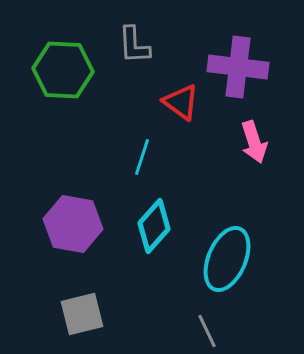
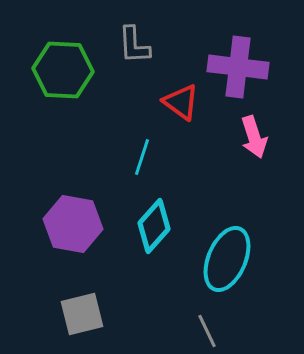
pink arrow: moved 5 px up
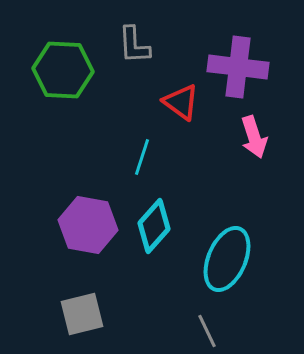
purple hexagon: moved 15 px right, 1 px down
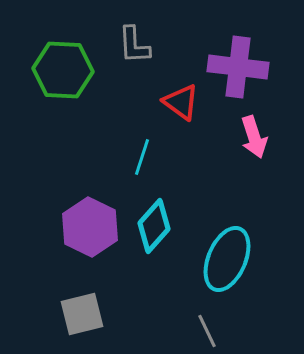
purple hexagon: moved 2 px right, 2 px down; rotated 16 degrees clockwise
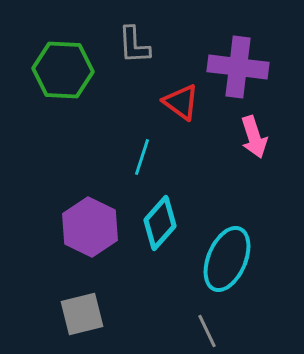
cyan diamond: moved 6 px right, 3 px up
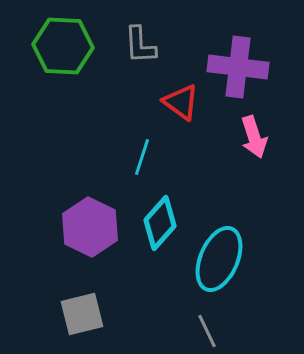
gray L-shape: moved 6 px right
green hexagon: moved 24 px up
cyan ellipse: moved 8 px left
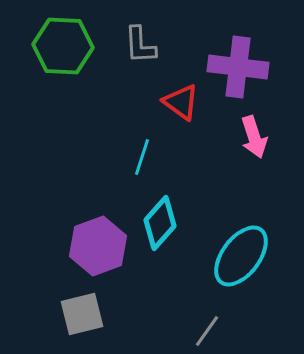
purple hexagon: moved 8 px right, 19 px down; rotated 14 degrees clockwise
cyan ellipse: moved 22 px right, 3 px up; rotated 14 degrees clockwise
gray line: rotated 60 degrees clockwise
